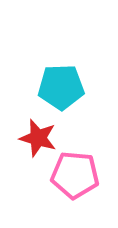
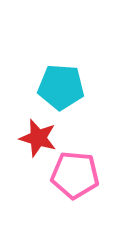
cyan pentagon: rotated 6 degrees clockwise
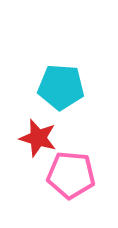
pink pentagon: moved 4 px left
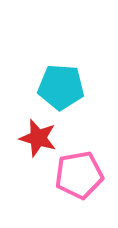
pink pentagon: moved 8 px right; rotated 15 degrees counterclockwise
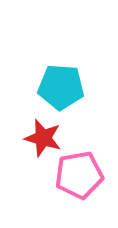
red star: moved 5 px right
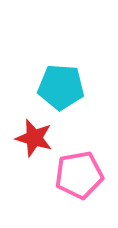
red star: moved 9 px left
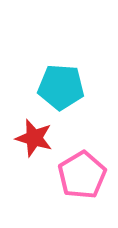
pink pentagon: moved 3 px right; rotated 21 degrees counterclockwise
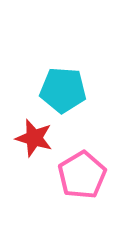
cyan pentagon: moved 2 px right, 3 px down
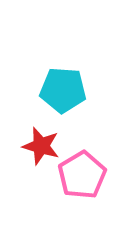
red star: moved 7 px right, 8 px down
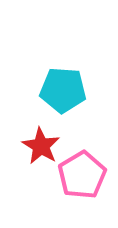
red star: rotated 15 degrees clockwise
